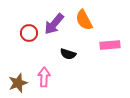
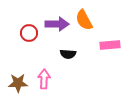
purple arrow: moved 3 px right; rotated 130 degrees counterclockwise
black semicircle: rotated 14 degrees counterclockwise
pink arrow: moved 2 px down
brown star: rotated 18 degrees clockwise
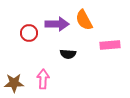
pink arrow: moved 1 px left
brown star: moved 4 px left
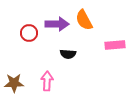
pink rectangle: moved 5 px right
pink arrow: moved 4 px right, 2 px down
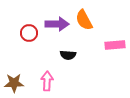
black semicircle: moved 1 px down
